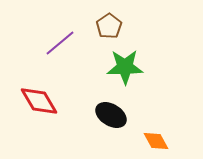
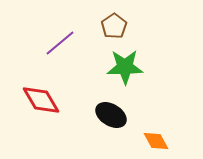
brown pentagon: moved 5 px right
red diamond: moved 2 px right, 1 px up
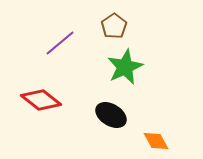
green star: rotated 24 degrees counterclockwise
red diamond: rotated 21 degrees counterclockwise
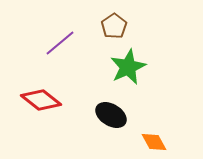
green star: moved 3 px right
orange diamond: moved 2 px left, 1 px down
